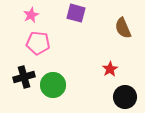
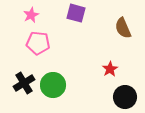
black cross: moved 6 px down; rotated 15 degrees counterclockwise
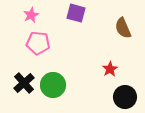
black cross: rotated 10 degrees counterclockwise
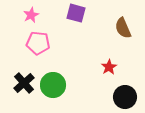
red star: moved 1 px left, 2 px up
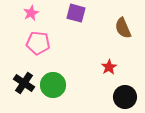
pink star: moved 2 px up
black cross: rotated 15 degrees counterclockwise
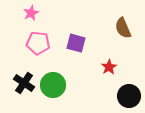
purple square: moved 30 px down
black circle: moved 4 px right, 1 px up
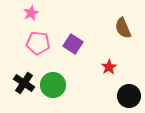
purple square: moved 3 px left, 1 px down; rotated 18 degrees clockwise
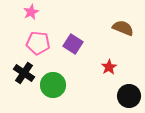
pink star: moved 1 px up
brown semicircle: rotated 135 degrees clockwise
black cross: moved 10 px up
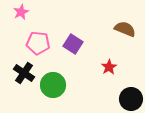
pink star: moved 10 px left
brown semicircle: moved 2 px right, 1 px down
black circle: moved 2 px right, 3 px down
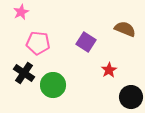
purple square: moved 13 px right, 2 px up
red star: moved 3 px down
black circle: moved 2 px up
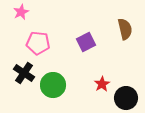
brown semicircle: rotated 55 degrees clockwise
purple square: rotated 30 degrees clockwise
red star: moved 7 px left, 14 px down
black circle: moved 5 px left, 1 px down
